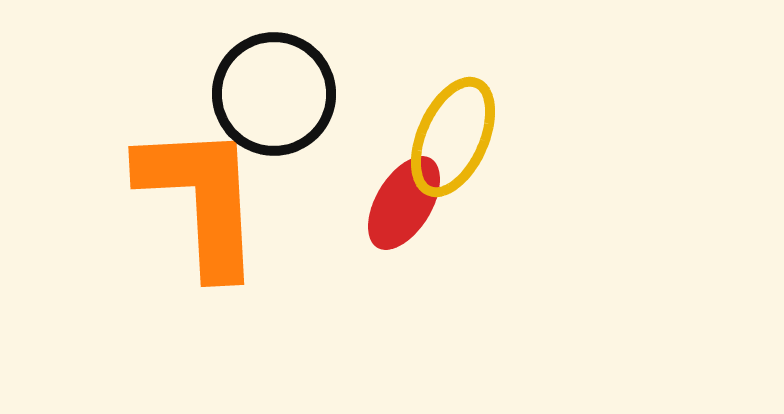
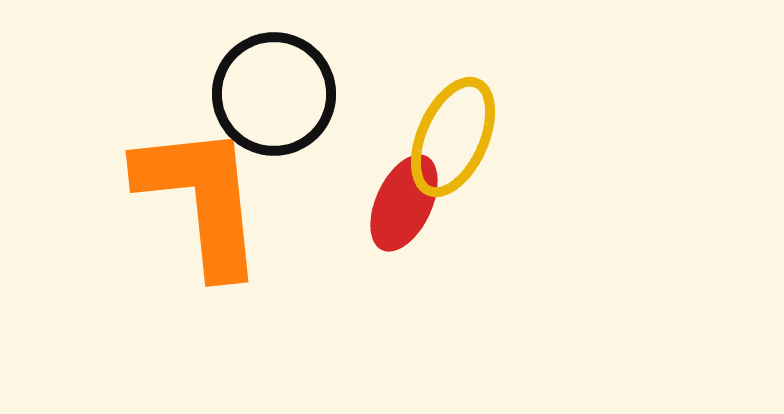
orange L-shape: rotated 3 degrees counterclockwise
red ellipse: rotated 6 degrees counterclockwise
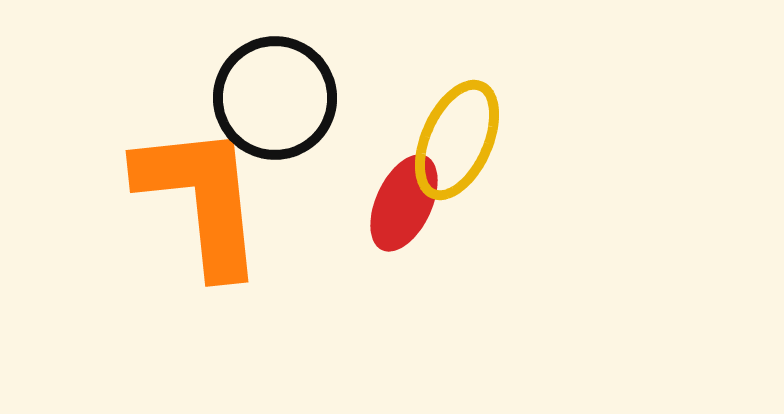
black circle: moved 1 px right, 4 px down
yellow ellipse: moved 4 px right, 3 px down
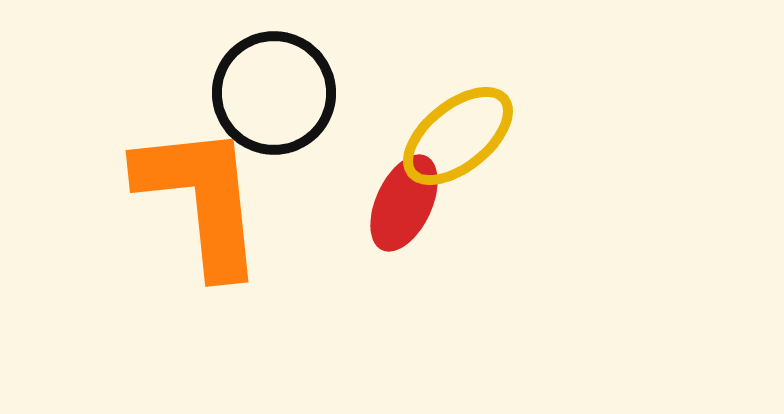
black circle: moved 1 px left, 5 px up
yellow ellipse: moved 1 px right, 4 px up; rotated 27 degrees clockwise
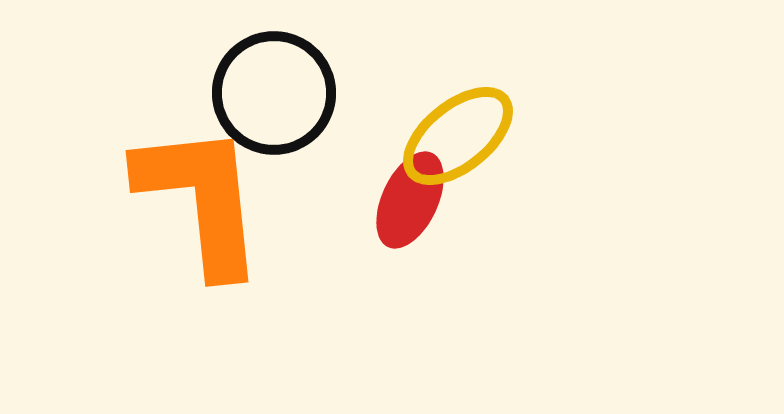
red ellipse: moved 6 px right, 3 px up
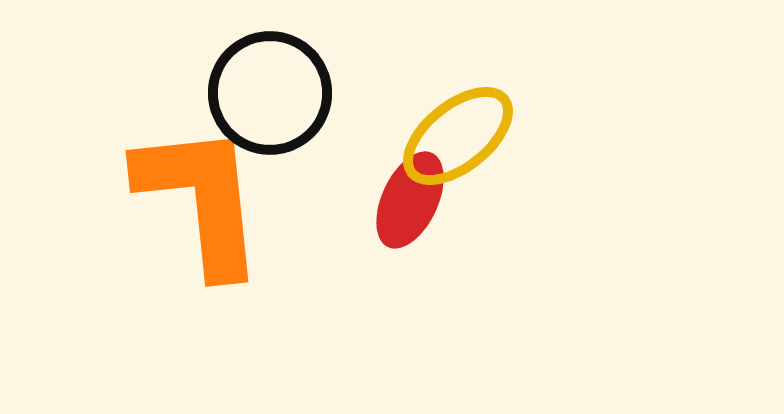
black circle: moved 4 px left
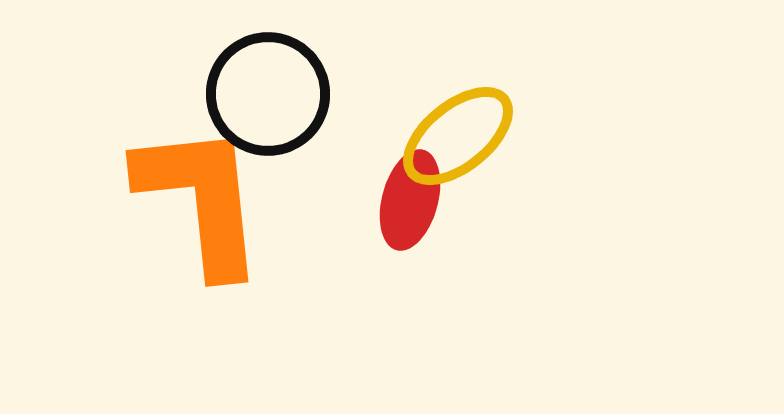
black circle: moved 2 px left, 1 px down
red ellipse: rotated 10 degrees counterclockwise
